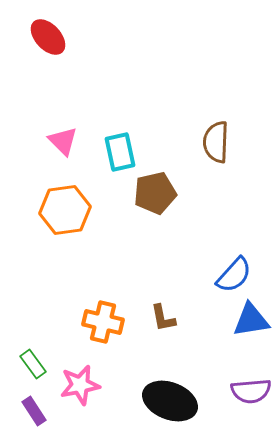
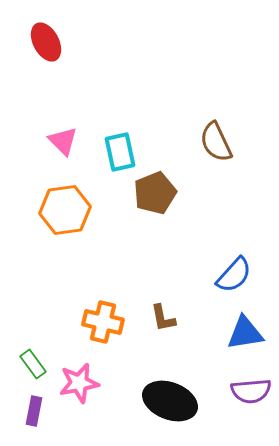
red ellipse: moved 2 px left, 5 px down; rotated 15 degrees clockwise
brown semicircle: rotated 27 degrees counterclockwise
brown pentagon: rotated 9 degrees counterclockwise
blue triangle: moved 6 px left, 13 px down
pink star: moved 1 px left, 2 px up
purple rectangle: rotated 44 degrees clockwise
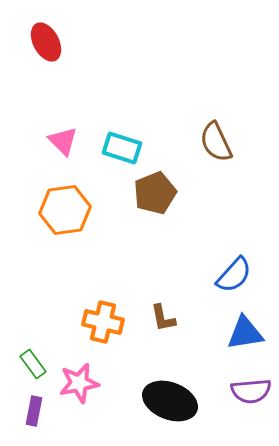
cyan rectangle: moved 2 px right, 4 px up; rotated 60 degrees counterclockwise
